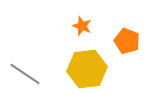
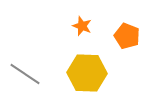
orange pentagon: moved 5 px up
yellow hexagon: moved 4 px down; rotated 9 degrees clockwise
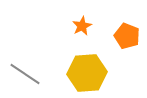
orange star: rotated 24 degrees clockwise
yellow hexagon: rotated 6 degrees counterclockwise
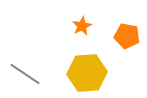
orange pentagon: rotated 10 degrees counterclockwise
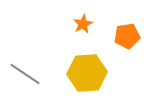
orange star: moved 1 px right, 2 px up
orange pentagon: rotated 20 degrees counterclockwise
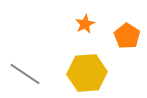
orange star: moved 2 px right
orange pentagon: rotated 30 degrees counterclockwise
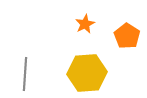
gray line: rotated 60 degrees clockwise
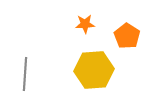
orange star: rotated 24 degrees clockwise
yellow hexagon: moved 7 px right, 3 px up
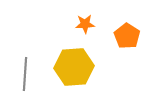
yellow hexagon: moved 20 px left, 3 px up
